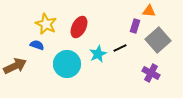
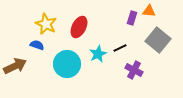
purple rectangle: moved 3 px left, 8 px up
gray square: rotated 10 degrees counterclockwise
purple cross: moved 17 px left, 3 px up
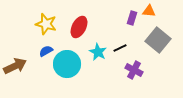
yellow star: rotated 10 degrees counterclockwise
blue semicircle: moved 9 px right, 6 px down; rotated 48 degrees counterclockwise
cyan star: moved 2 px up; rotated 18 degrees counterclockwise
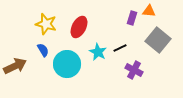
blue semicircle: moved 3 px left, 1 px up; rotated 88 degrees clockwise
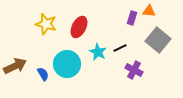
blue semicircle: moved 24 px down
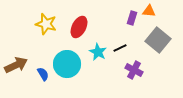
brown arrow: moved 1 px right, 1 px up
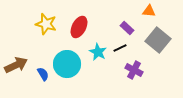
purple rectangle: moved 5 px left, 10 px down; rotated 64 degrees counterclockwise
